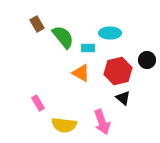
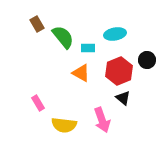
cyan ellipse: moved 5 px right, 1 px down; rotated 10 degrees counterclockwise
red hexagon: moved 1 px right; rotated 8 degrees counterclockwise
pink arrow: moved 2 px up
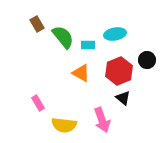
cyan rectangle: moved 3 px up
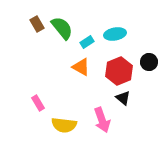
green semicircle: moved 1 px left, 9 px up
cyan rectangle: moved 1 px left, 3 px up; rotated 32 degrees counterclockwise
black circle: moved 2 px right, 2 px down
orange triangle: moved 6 px up
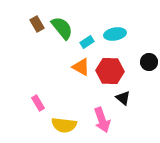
red hexagon: moved 9 px left; rotated 24 degrees clockwise
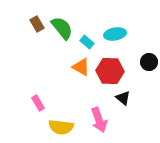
cyan rectangle: rotated 72 degrees clockwise
pink arrow: moved 3 px left
yellow semicircle: moved 3 px left, 2 px down
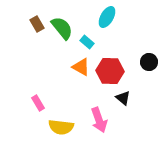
cyan ellipse: moved 8 px left, 17 px up; rotated 50 degrees counterclockwise
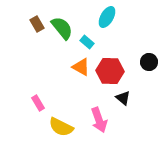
yellow semicircle: rotated 20 degrees clockwise
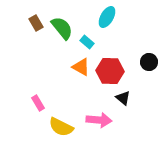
brown rectangle: moved 1 px left, 1 px up
pink arrow: rotated 65 degrees counterclockwise
